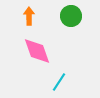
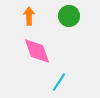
green circle: moved 2 px left
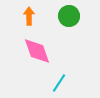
cyan line: moved 1 px down
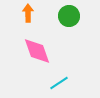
orange arrow: moved 1 px left, 3 px up
cyan line: rotated 24 degrees clockwise
